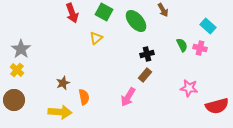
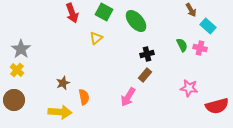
brown arrow: moved 28 px right
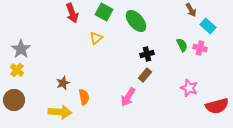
pink star: rotated 12 degrees clockwise
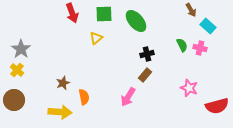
green square: moved 2 px down; rotated 30 degrees counterclockwise
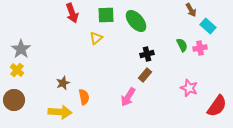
green square: moved 2 px right, 1 px down
pink cross: rotated 24 degrees counterclockwise
red semicircle: rotated 40 degrees counterclockwise
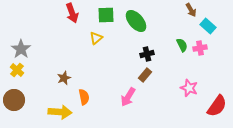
brown star: moved 1 px right, 5 px up
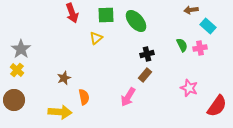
brown arrow: rotated 112 degrees clockwise
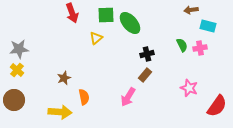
green ellipse: moved 6 px left, 2 px down
cyan rectangle: rotated 28 degrees counterclockwise
gray star: moved 2 px left; rotated 30 degrees clockwise
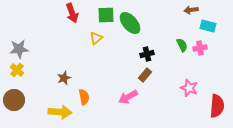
pink arrow: rotated 30 degrees clockwise
red semicircle: rotated 30 degrees counterclockwise
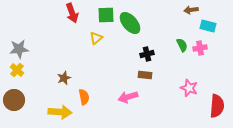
brown rectangle: rotated 56 degrees clockwise
pink arrow: rotated 12 degrees clockwise
